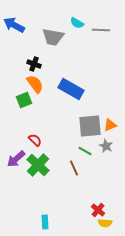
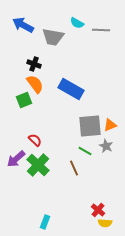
blue arrow: moved 9 px right
cyan rectangle: rotated 24 degrees clockwise
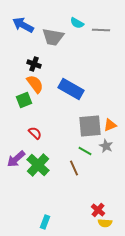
red semicircle: moved 7 px up
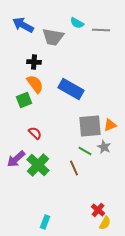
black cross: moved 2 px up; rotated 16 degrees counterclockwise
gray star: moved 2 px left, 1 px down
yellow semicircle: rotated 64 degrees counterclockwise
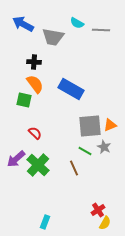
blue arrow: moved 1 px up
green square: rotated 35 degrees clockwise
red cross: rotated 16 degrees clockwise
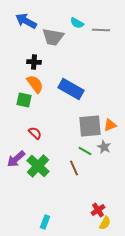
blue arrow: moved 3 px right, 3 px up
green cross: moved 1 px down
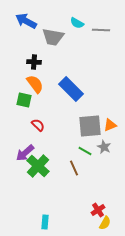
blue rectangle: rotated 15 degrees clockwise
red semicircle: moved 3 px right, 8 px up
purple arrow: moved 9 px right, 6 px up
cyan rectangle: rotated 16 degrees counterclockwise
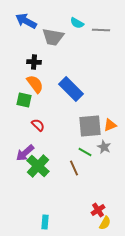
green line: moved 1 px down
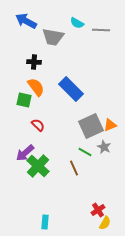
orange semicircle: moved 1 px right, 3 px down
gray square: moved 1 px right; rotated 20 degrees counterclockwise
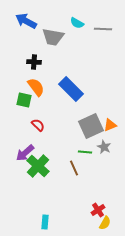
gray line: moved 2 px right, 1 px up
green line: rotated 24 degrees counterclockwise
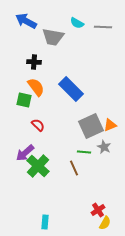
gray line: moved 2 px up
green line: moved 1 px left
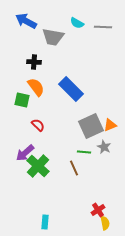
green square: moved 2 px left
yellow semicircle: rotated 40 degrees counterclockwise
